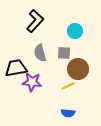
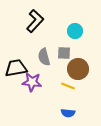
gray semicircle: moved 4 px right, 4 px down
yellow line: rotated 48 degrees clockwise
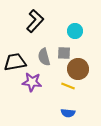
black trapezoid: moved 1 px left, 6 px up
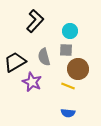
cyan circle: moved 5 px left
gray square: moved 2 px right, 3 px up
black trapezoid: rotated 20 degrees counterclockwise
purple star: rotated 18 degrees clockwise
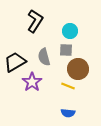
black L-shape: rotated 10 degrees counterclockwise
purple star: rotated 12 degrees clockwise
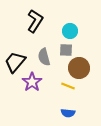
black trapezoid: rotated 20 degrees counterclockwise
brown circle: moved 1 px right, 1 px up
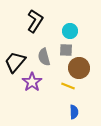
blue semicircle: moved 6 px right, 1 px up; rotated 96 degrees counterclockwise
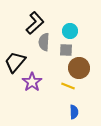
black L-shape: moved 2 px down; rotated 15 degrees clockwise
gray semicircle: moved 15 px up; rotated 18 degrees clockwise
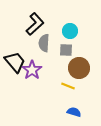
black L-shape: moved 1 px down
gray semicircle: moved 1 px down
black trapezoid: rotated 100 degrees clockwise
purple star: moved 12 px up
blue semicircle: rotated 72 degrees counterclockwise
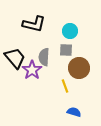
black L-shape: moved 1 px left; rotated 55 degrees clockwise
gray semicircle: moved 14 px down
black trapezoid: moved 4 px up
yellow line: moved 3 px left; rotated 48 degrees clockwise
